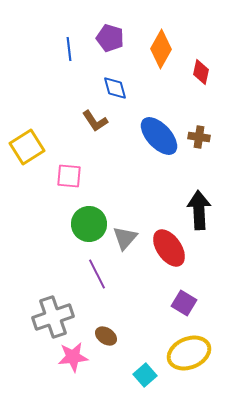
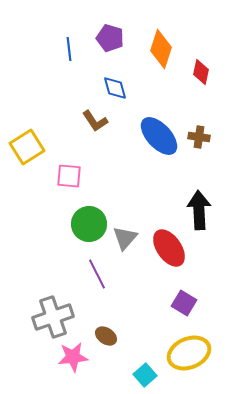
orange diamond: rotated 12 degrees counterclockwise
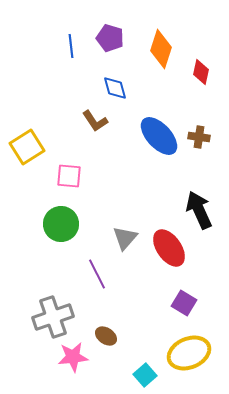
blue line: moved 2 px right, 3 px up
black arrow: rotated 21 degrees counterclockwise
green circle: moved 28 px left
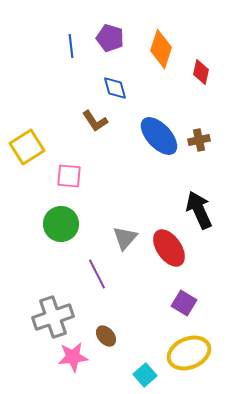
brown cross: moved 3 px down; rotated 20 degrees counterclockwise
brown ellipse: rotated 15 degrees clockwise
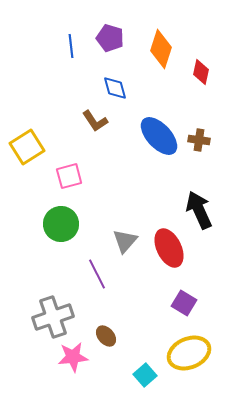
brown cross: rotated 20 degrees clockwise
pink square: rotated 20 degrees counterclockwise
gray triangle: moved 3 px down
red ellipse: rotated 9 degrees clockwise
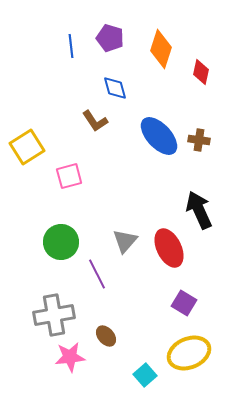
green circle: moved 18 px down
gray cross: moved 1 px right, 2 px up; rotated 9 degrees clockwise
pink star: moved 3 px left
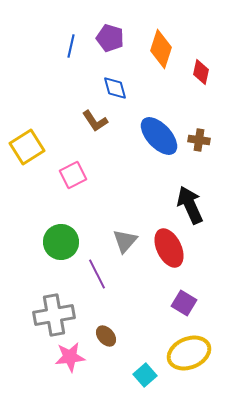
blue line: rotated 20 degrees clockwise
pink square: moved 4 px right, 1 px up; rotated 12 degrees counterclockwise
black arrow: moved 9 px left, 5 px up
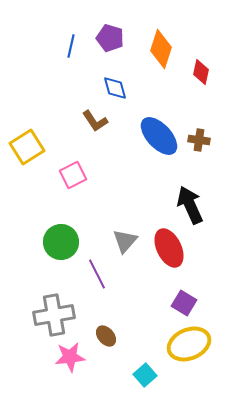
yellow ellipse: moved 9 px up
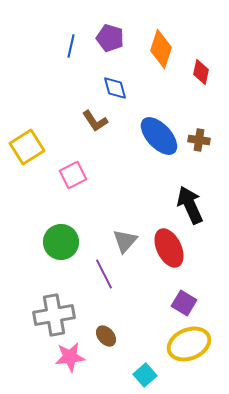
purple line: moved 7 px right
